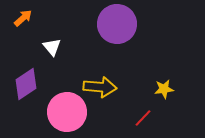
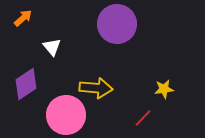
yellow arrow: moved 4 px left, 1 px down
pink circle: moved 1 px left, 3 px down
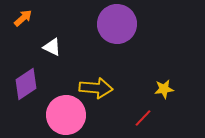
white triangle: rotated 24 degrees counterclockwise
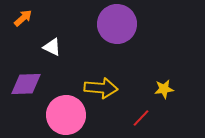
purple diamond: rotated 32 degrees clockwise
yellow arrow: moved 5 px right
red line: moved 2 px left
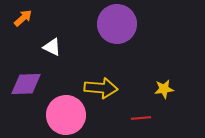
red line: rotated 42 degrees clockwise
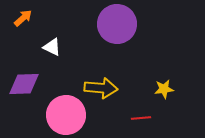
purple diamond: moved 2 px left
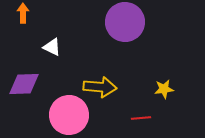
orange arrow: moved 5 px up; rotated 48 degrees counterclockwise
purple circle: moved 8 px right, 2 px up
yellow arrow: moved 1 px left, 1 px up
pink circle: moved 3 px right
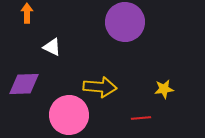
orange arrow: moved 4 px right
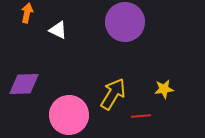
orange arrow: rotated 12 degrees clockwise
white triangle: moved 6 px right, 17 px up
yellow arrow: moved 13 px right, 7 px down; rotated 64 degrees counterclockwise
red line: moved 2 px up
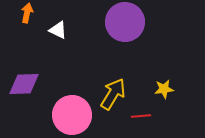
pink circle: moved 3 px right
